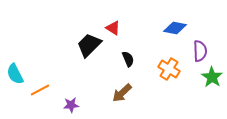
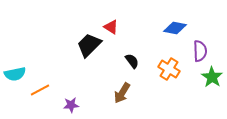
red triangle: moved 2 px left, 1 px up
black semicircle: moved 4 px right, 2 px down; rotated 14 degrees counterclockwise
cyan semicircle: rotated 75 degrees counterclockwise
brown arrow: rotated 15 degrees counterclockwise
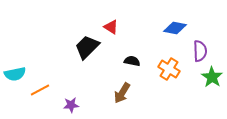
black trapezoid: moved 2 px left, 2 px down
black semicircle: rotated 42 degrees counterclockwise
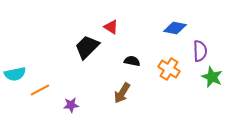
green star: rotated 10 degrees counterclockwise
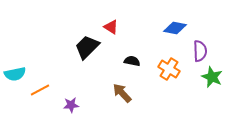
brown arrow: rotated 105 degrees clockwise
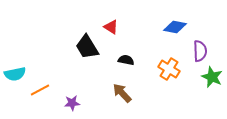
blue diamond: moved 1 px up
black trapezoid: rotated 76 degrees counterclockwise
black semicircle: moved 6 px left, 1 px up
purple star: moved 1 px right, 2 px up
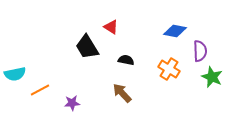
blue diamond: moved 4 px down
